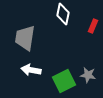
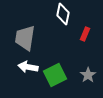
red rectangle: moved 8 px left, 8 px down
white arrow: moved 3 px left, 3 px up
gray star: rotated 28 degrees clockwise
green square: moved 9 px left, 6 px up
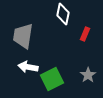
gray trapezoid: moved 2 px left, 2 px up
green square: moved 3 px left, 4 px down
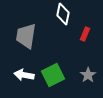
gray trapezoid: moved 3 px right
white arrow: moved 4 px left, 8 px down
green square: moved 1 px right, 4 px up
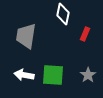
green square: rotated 30 degrees clockwise
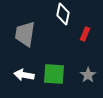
gray trapezoid: moved 1 px left, 2 px up
green square: moved 1 px right, 1 px up
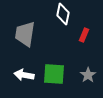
red rectangle: moved 1 px left, 1 px down
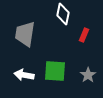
green square: moved 1 px right, 3 px up
